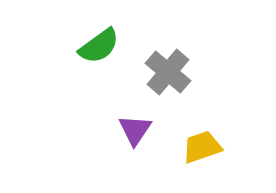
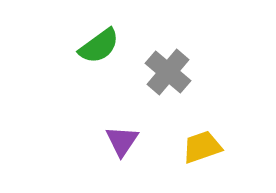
purple triangle: moved 13 px left, 11 px down
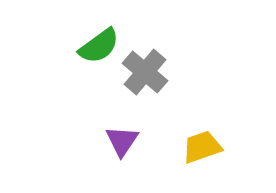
gray cross: moved 23 px left
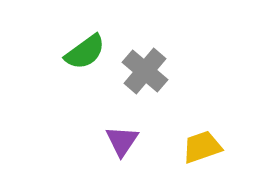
green semicircle: moved 14 px left, 6 px down
gray cross: moved 1 px up
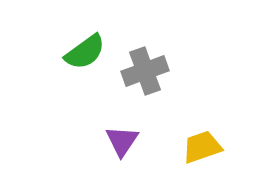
gray cross: rotated 30 degrees clockwise
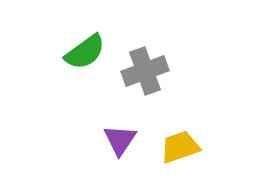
purple triangle: moved 2 px left, 1 px up
yellow trapezoid: moved 22 px left
